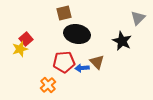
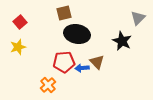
red square: moved 6 px left, 17 px up
yellow star: moved 2 px left, 2 px up
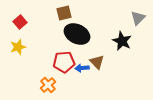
black ellipse: rotated 15 degrees clockwise
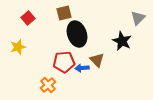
red square: moved 8 px right, 4 px up
black ellipse: rotated 45 degrees clockwise
brown triangle: moved 2 px up
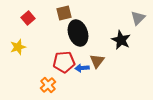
black ellipse: moved 1 px right, 1 px up
black star: moved 1 px left, 1 px up
brown triangle: moved 1 px down; rotated 21 degrees clockwise
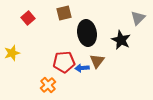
black ellipse: moved 9 px right; rotated 10 degrees clockwise
yellow star: moved 6 px left, 6 px down
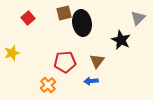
black ellipse: moved 5 px left, 10 px up
red pentagon: moved 1 px right
blue arrow: moved 9 px right, 13 px down
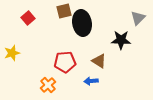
brown square: moved 2 px up
black star: rotated 24 degrees counterclockwise
brown triangle: moved 2 px right; rotated 35 degrees counterclockwise
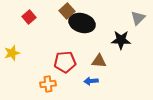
brown square: moved 3 px right; rotated 28 degrees counterclockwise
red square: moved 1 px right, 1 px up
black ellipse: rotated 65 degrees counterclockwise
brown triangle: rotated 28 degrees counterclockwise
orange cross: moved 1 px up; rotated 35 degrees clockwise
